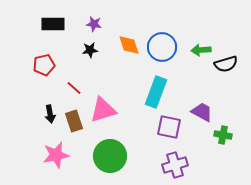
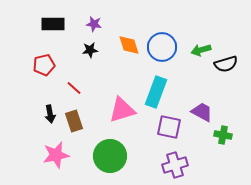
green arrow: rotated 12 degrees counterclockwise
pink triangle: moved 19 px right
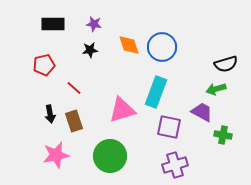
green arrow: moved 15 px right, 39 px down
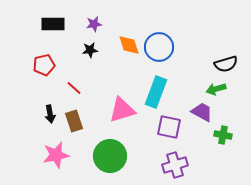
purple star: rotated 21 degrees counterclockwise
blue circle: moved 3 px left
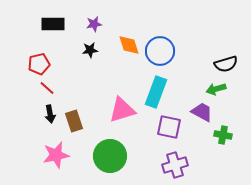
blue circle: moved 1 px right, 4 px down
red pentagon: moved 5 px left, 1 px up
red line: moved 27 px left
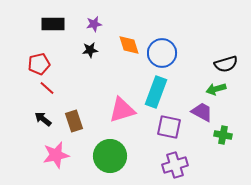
blue circle: moved 2 px right, 2 px down
black arrow: moved 7 px left, 5 px down; rotated 138 degrees clockwise
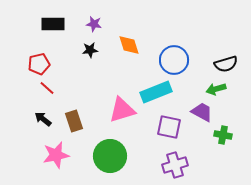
purple star: rotated 21 degrees clockwise
blue circle: moved 12 px right, 7 px down
cyan rectangle: rotated 48 degrees clockwise
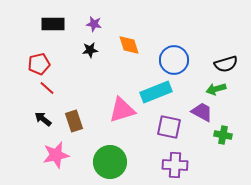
green circle: moved 6 px down
purple cross: rotated 20 degrees clockwise
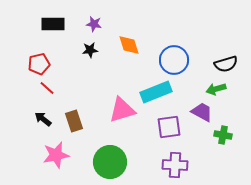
purple square: rotated 20 degrees counterclockwise
